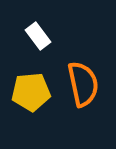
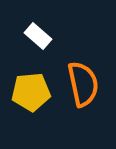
white rectangle: rotated 12 degrees counterclockwise
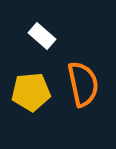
white rectangle: moved 4 px right
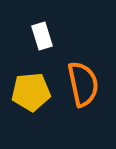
white rectangle: rotated 32 degrees clockwise
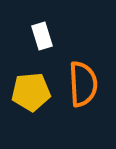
orange semicircle: rotated 9 degrees clockwise
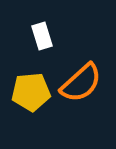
orange semicircle: moved 2 px left, 1 px up; rotated 51 degrees clockwise
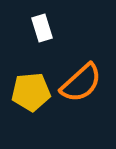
white rectangle: moved 8 px up
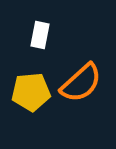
white rectangle: moved 2 px left, 7 px down; rotated 28 degrees clockwise
